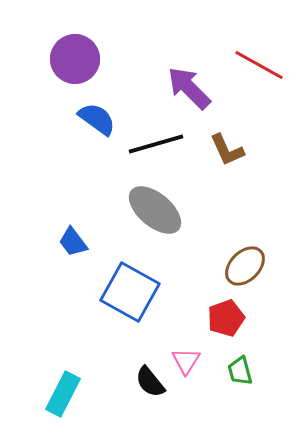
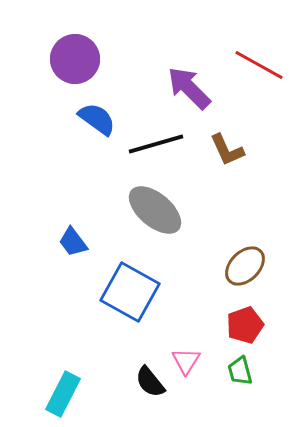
red pentagon: moved 19 px right, 7 px down
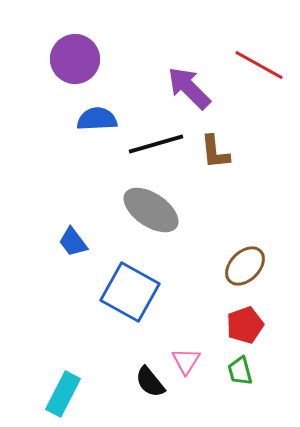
blue semicircle: rotated 39 degrees counterclockwise
brown L-shape: moved 12 px left, 2 px down; rotated 18 degrees clockwise
gray ellipse: moved 4 px left; rotated 6 degrees counterclockwise
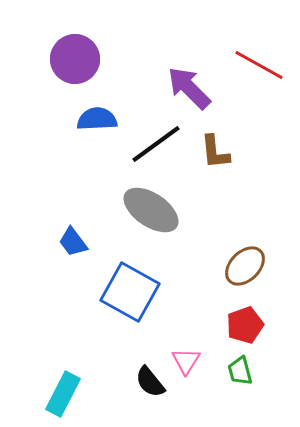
black line: rotated 20 degrees counterclockwise
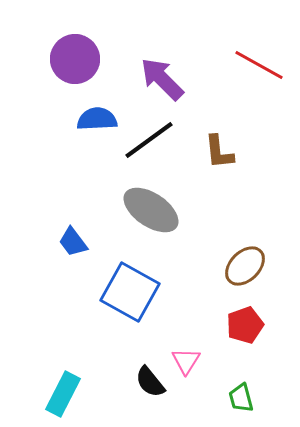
purple arrow: moved 27 px left, 9 px up
black line: moved 7 px left, 4 px up
brown L-shape: moved 4 px right
green trapezoid: moved 1 px right, 27 px down
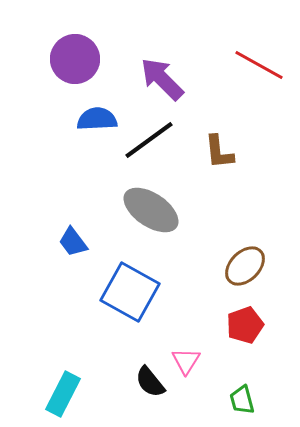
green trapezoid: moved 1 px right, 2 px down
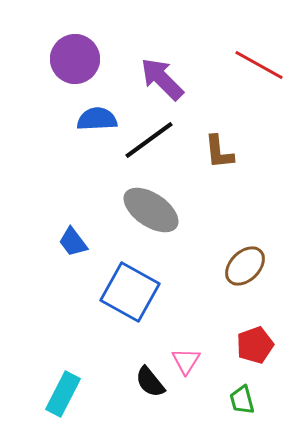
red pentagon: moved 10 px right, 20 px down
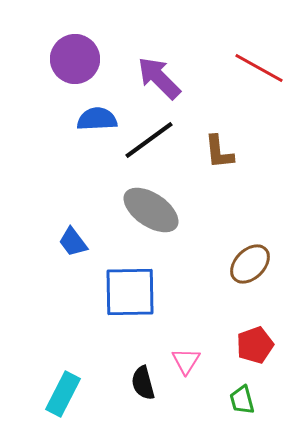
red line: moved 3 px down
purple arrow: moved 3 px left, 1 px up
brown ellipse: moved 5 px right, 2 px up
blue square: rotated 30 degrees counterclockwise
black semicircle: moved 7 px left, 1 px down; rotated 24 degrees clockwise
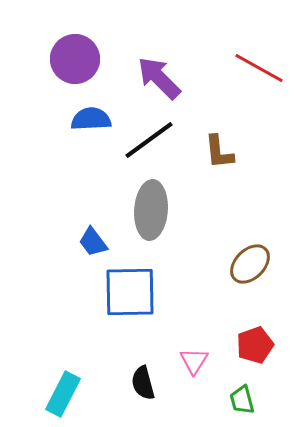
blue semicircle: moved 6 px left
gray ellipse: rotated 60 degrees clockwise
blue trapezoid: moved 20 px right
pink triangle: moved 8 px right
